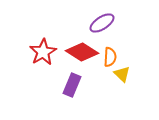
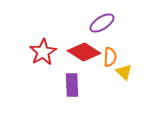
red diamond: moved 2 px right
yellow triangle: moved 2 px right, 2 px up
purple rectangle: rotated 25 degrees counterclockwise
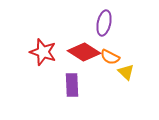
purple ellipse: moved 2 px right; rotated 45 degrees counterclockwise
red star: rotated 24 degrees counterclockwise
orange semicircle: rotated 114 degrees clockwise
yellow triangle: moved 2 px right
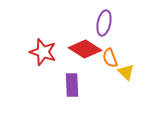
red diamond: moved 1 px right, 3 px up
orange semicircle: moved 1 px down; rotated 42 degrees clockwise
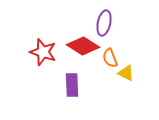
red diamond: moved 2 px left, 3 px up
yellow triangle: moved 1 px down; rotated 18 degrees counterclockwise
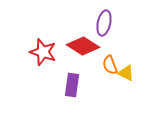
orange semicircle: moved 7 px down
purple rectangle: rotated 10 degrees clockwise
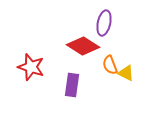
red star: moved 12 px left, 15 px down
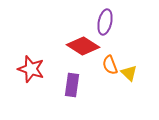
purple ellipse: moved 1 px right, 1 px up
red star: moved 2 px down
yellow triangle: moved 3 px right; rotated 18 degrees clockwise
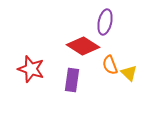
purple rectangle: moved 5 px up
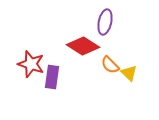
orange semicircle: rotated 24 degrees counterclockwise
red star: moved 5 px up
purple rectangle: moved 20 px left, 3 px up
